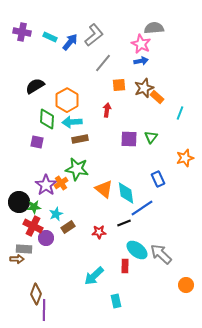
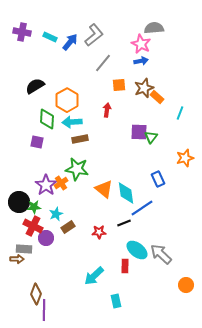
purple square at (129, 139): moved 10 px right, 7 px up
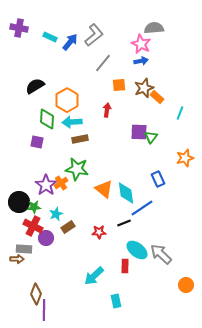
purple cross at (22, 32): moved 3 px left, 4 px up
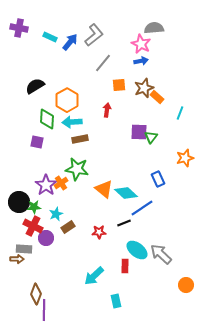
cyan diamond at (126, 193): rotated 40 degrees counterclockwise
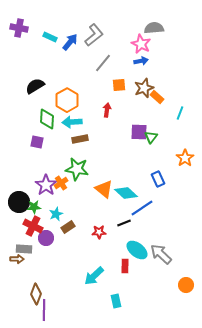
orange star at (185, 158): rotated 18 degrees counterclockwise
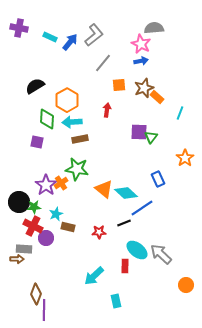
brown rectangle at (68, 227): rotated 48 degrees clockwise
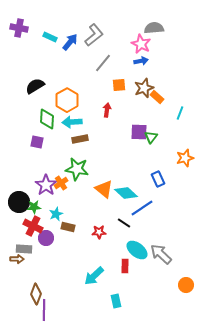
orange star at (185, 158): rotated 18 degrees clockwise
black line at (124, 223): rotated 56 degrees clockwise
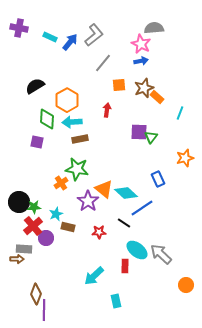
purple star at (46, 185): moved 42 px right, 16 px down
red cross at (33, 226): rotated 24 degrees clockwise
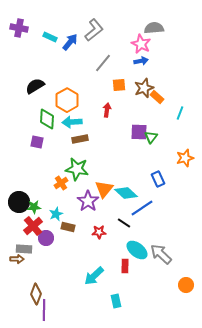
gray L-shape at (94, 35): moved 5 px up
orange triangle at (104, 189): rotated 30 degrees clockwise
